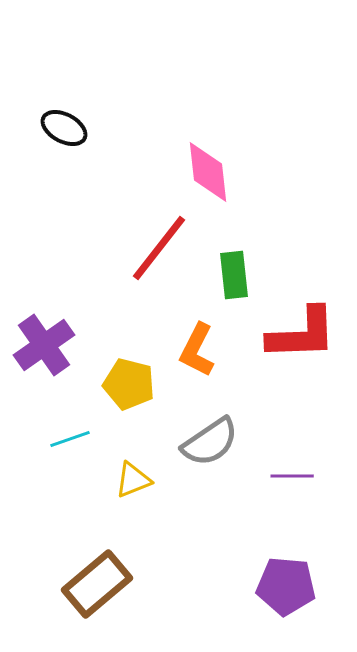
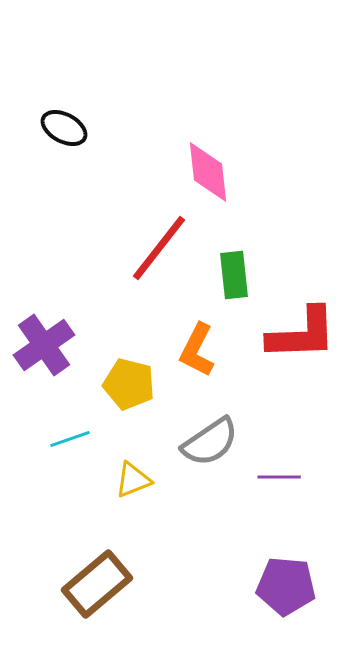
purple line: moved 13 px left, 1 px down
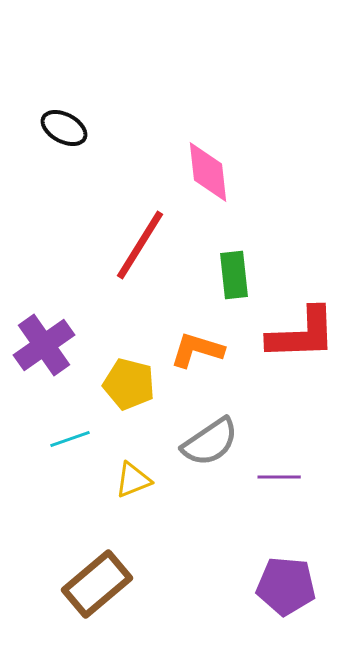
red line: moved 19 px left, 3 px up; rotated 6 degrees counterclockwise
orange L-shape: rotated 80 degrees clockwise
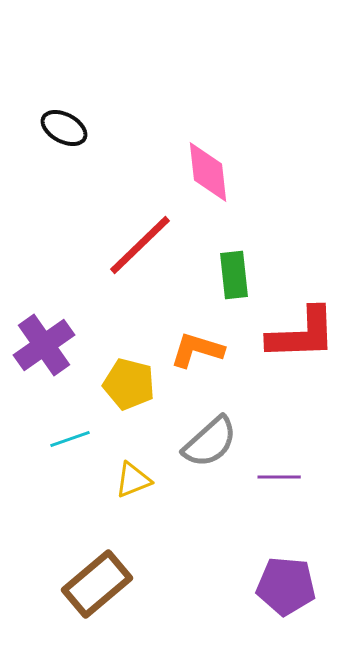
red line: rotated 14 degrees clockwise
gray semicircle: rotated 8 degrees counterclockwise
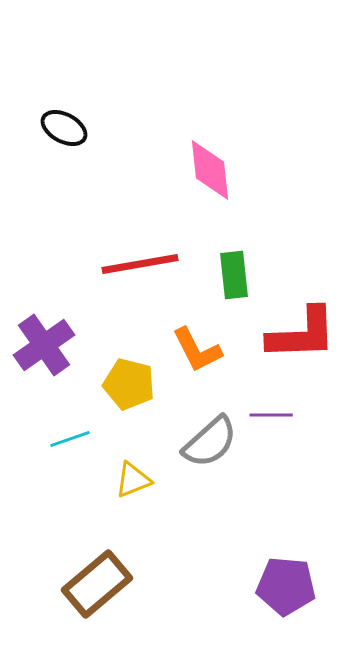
pink diamond: moved 2 px right, 2 px up
red line: moved 19 px down; rotated 34 degrees clockwise
orange L-shape: rotated 134 degrees counterclockwise
purple line: moved 8 px left, 62 px up
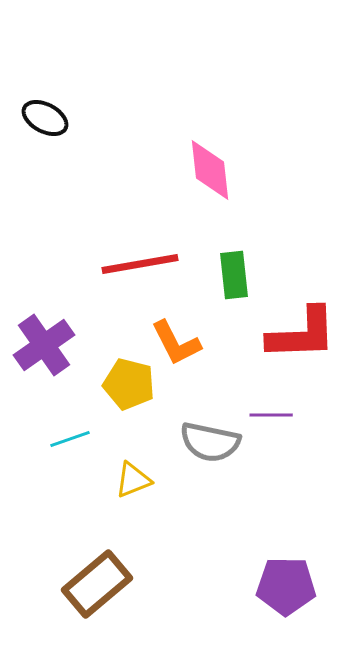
black ellipse: moved 19 px left, 10 px up
orange L-shape: moved 21 px left, 7 px up
gray semicircle: rotated 54 degrees clockwise
purple pentagon: rotated 4 degrees counterclockwise
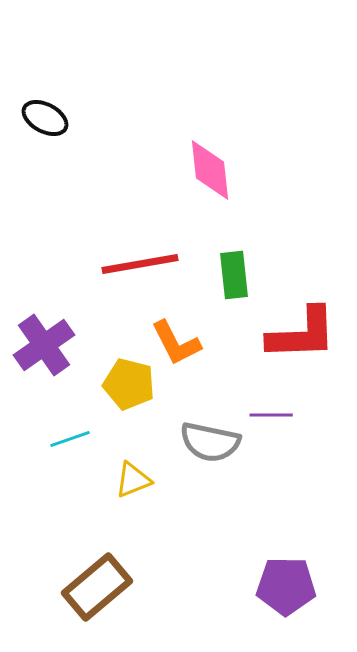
brown rectangle: moved 3 px down
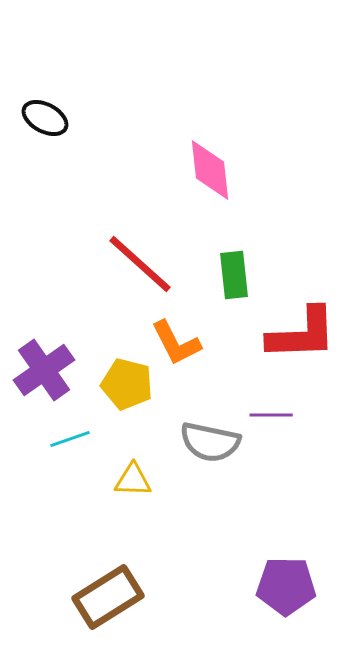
red line: rotated 52 degrees clockwise
purple cross: moved 25 px down
yellow pentagon: moved 2 px left
yellow triangle: rotated 24 degrees clockwise
brown rectangle: moved 11 px right, 10 px down; rotated 8 degrees clockwise
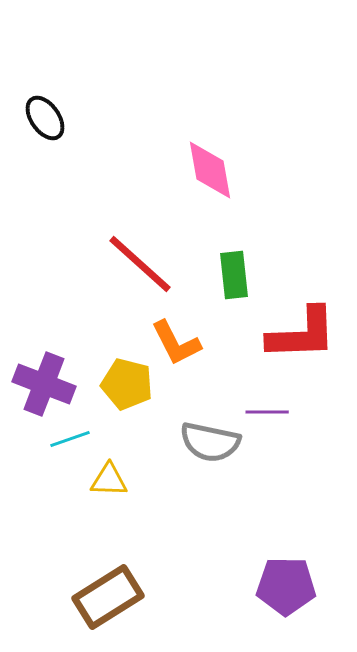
black ellipse: rotated 27 degrees clockwise
pink diamond: rotated 4 degrees counterclockwise
purple cross: moved 14 px down; rotated 34 degrees counterclockwise
purple line: moved 4 px left, 3 px up
yellow triangle: moved 24 px left
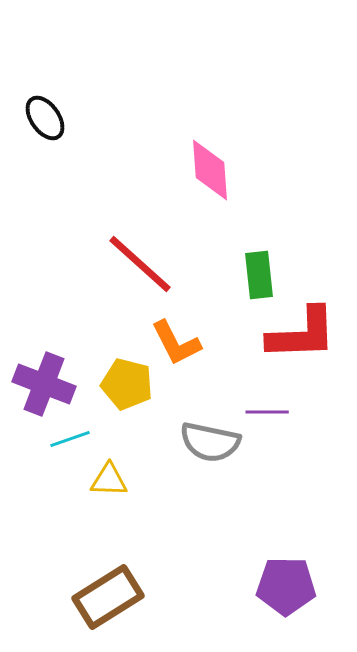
pink diamond: rotated 6 degrees clockwise
green rectangle: moved 25 px right
